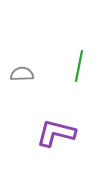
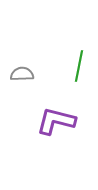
purple L-shape: moved 12 px up
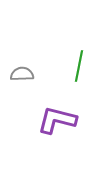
purple L-shape: moved 1 px right, 1 px up
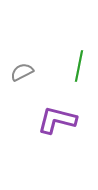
gray semicircle: moved 2 px up; rotated 25 degrees counterclockwise
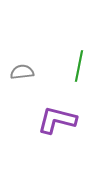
gray semicircle: rotated 20 degrees clockwise
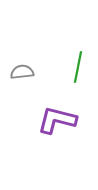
green line: moved 1 px left, 1 px down
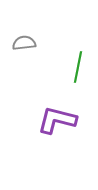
gray semicircle: moved 2 px right, 29 px up
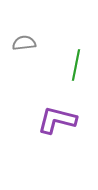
green line: moved 2 px left, 2 px up
